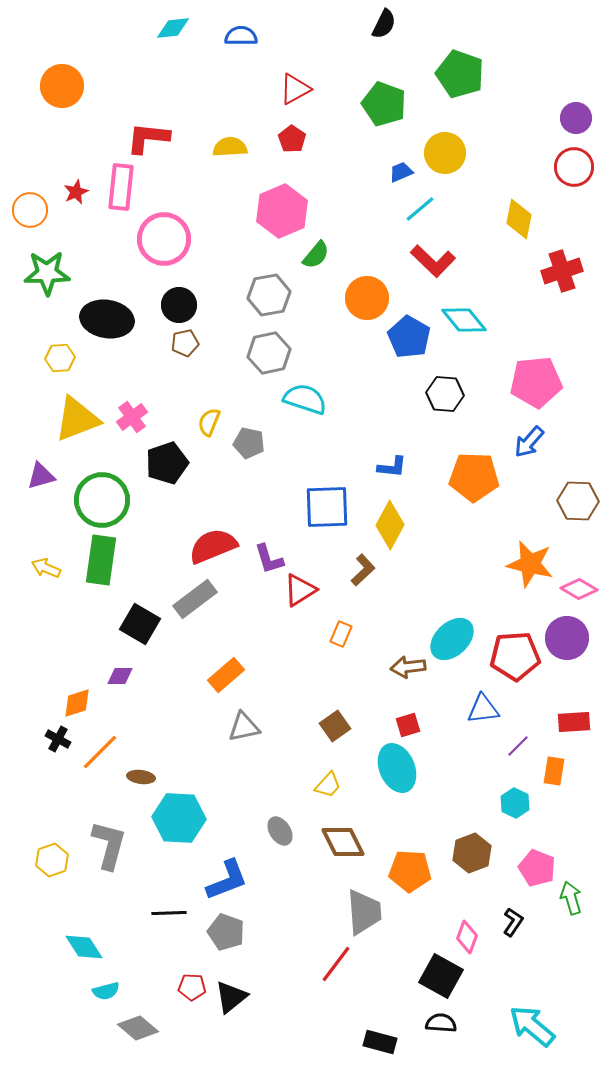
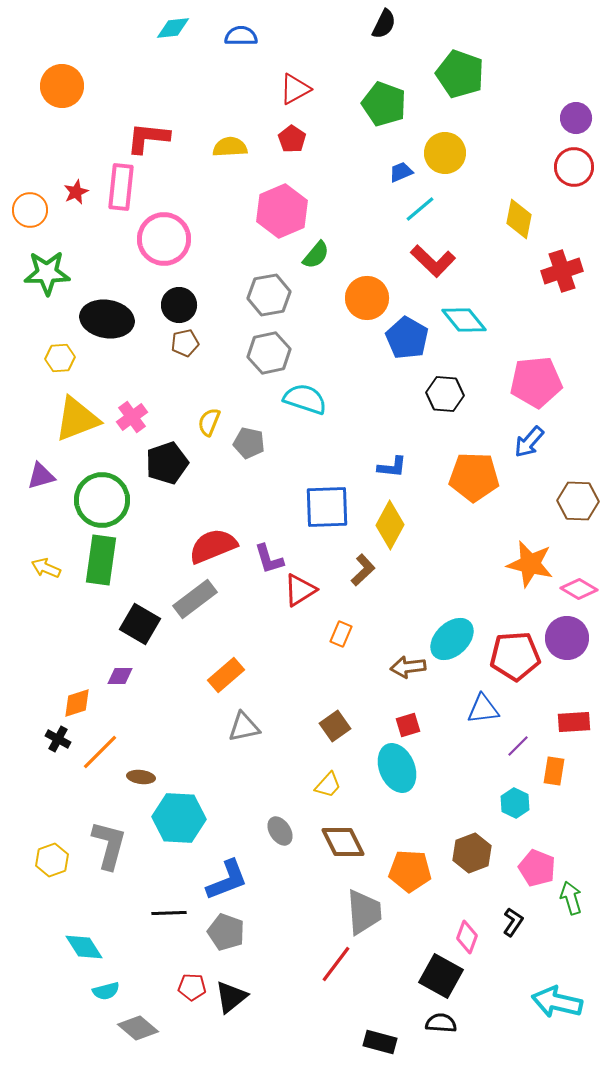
blue pentagon at (409, 337): moved 2 px left, 1 px down
cyan arrow at (532, 1026): moved 25 px right, 24 px up; rotated 27 degrees counterclockwise
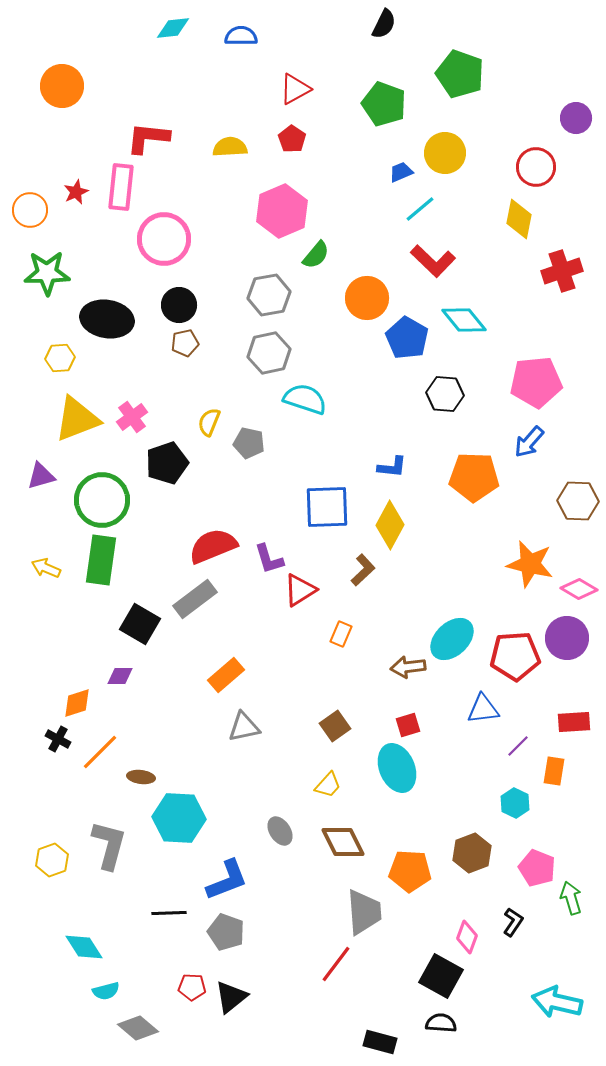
red circle at (574, 167): moved 38 px left
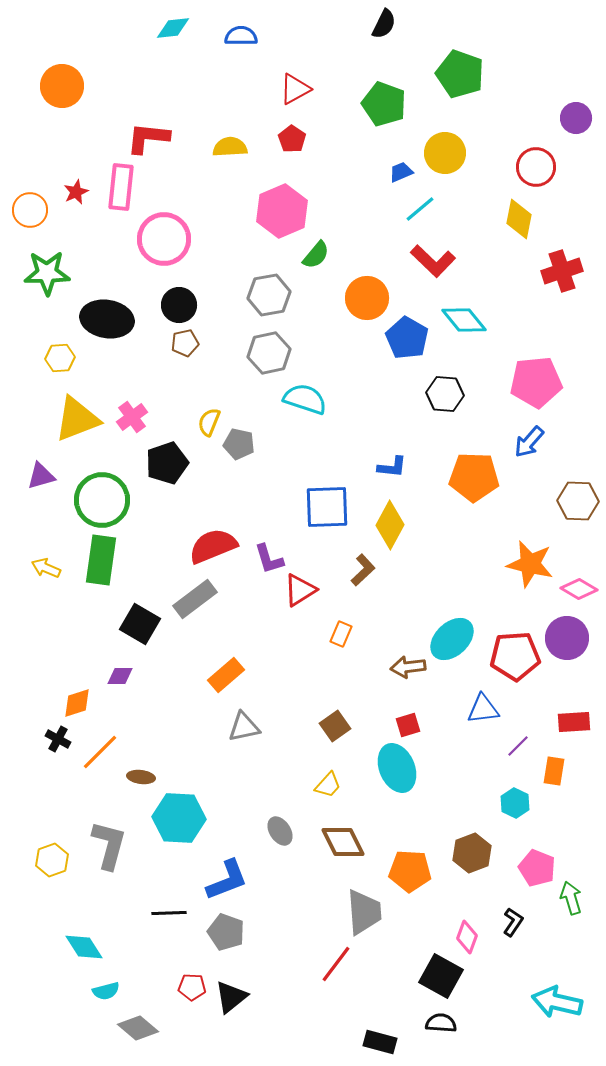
gray pentagon at (249, 443): moved 10 px left, 1 px down
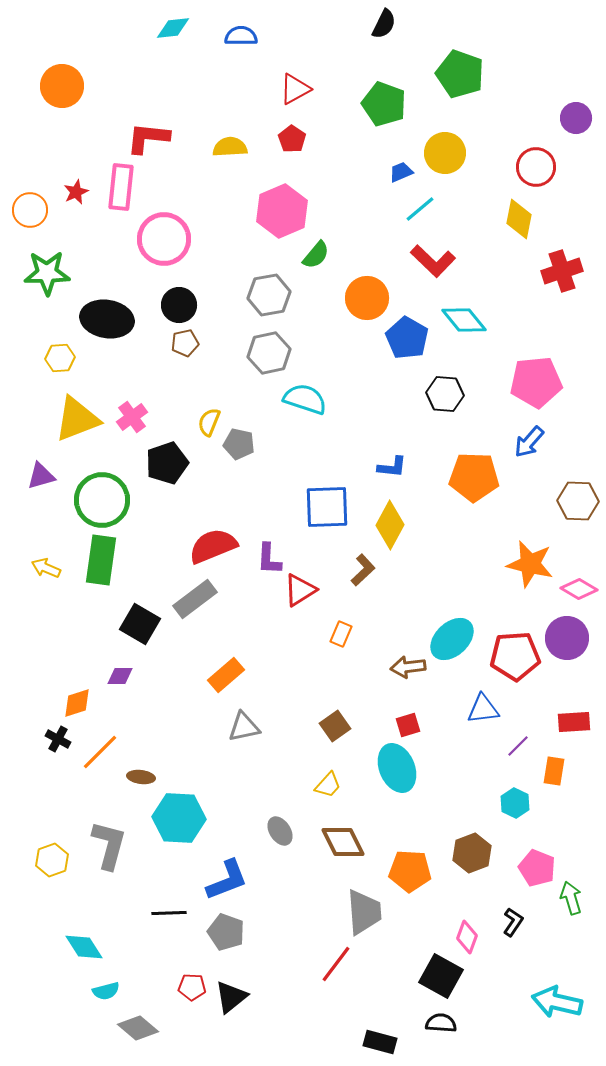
purple L-shape at (269, 559): rotated 20 degrees clockwise
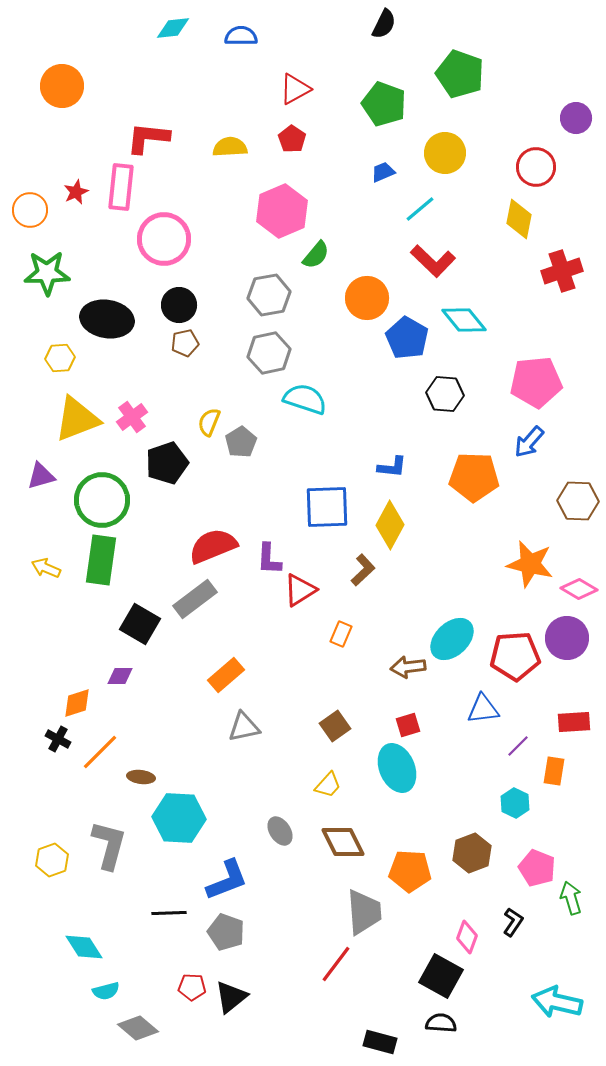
blue trapezoid at (401, 172): moved 18 px left
gray pentagon at (239, 444): moved 2 px right, 2 px up; rotated 28 degrees clockwise
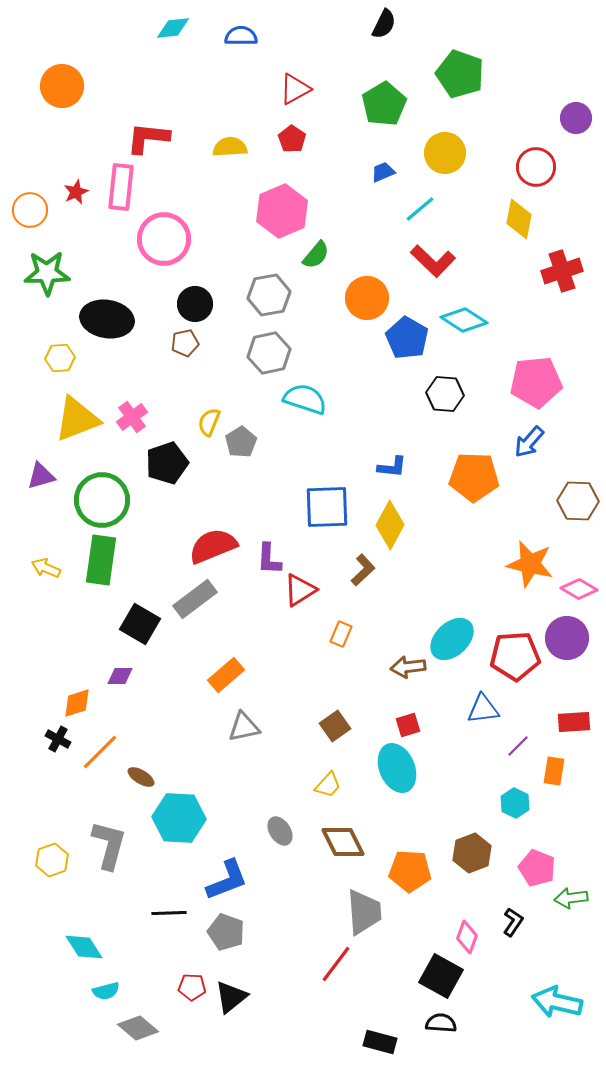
green pentagon at (384, 104): rotated 21 degrees clockwise
black circle at (179, 305): moved 16 px right, 1 px up
cyan diamond at (464, 320): rotated 18 degrees counterclockwise
brown ellipse at (141, 777): rotated 24 degrees clockwise
green arrow at (571, 898): rotated 80 degrees counterclockwise
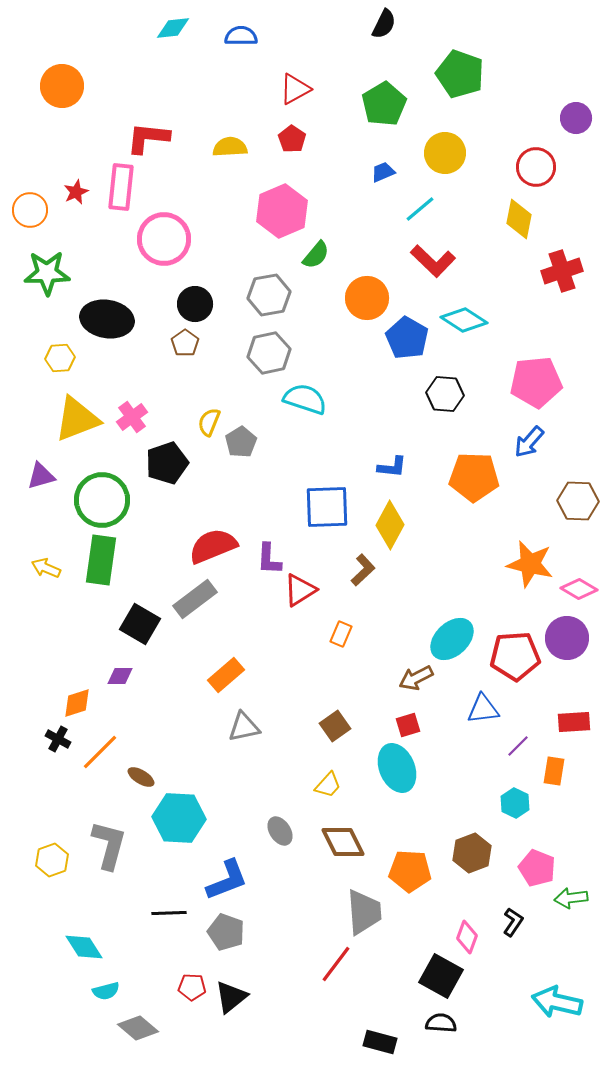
brown pentagon at (185, 343): rotated 24 degrees counterclockwise
brown arrow at (408, 667): moved 8 px right, 11 px down; rotated 20 degrees counterclockwise
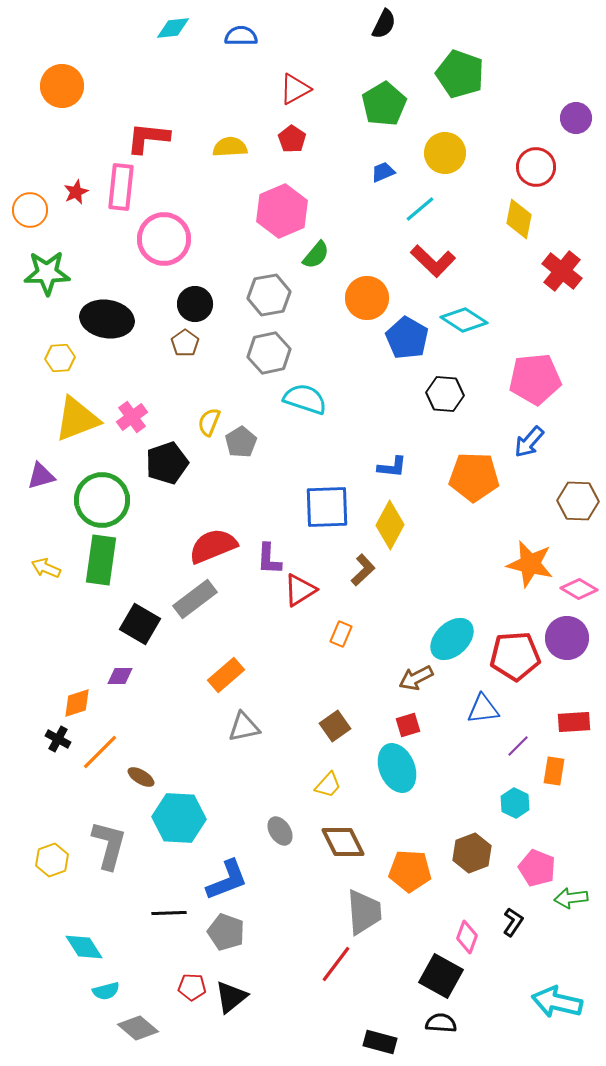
red cross at (562, 271): rotated 33 degrees counterclockwise
pink pentagon at (536, 382): moved 1 px left, 3 px up
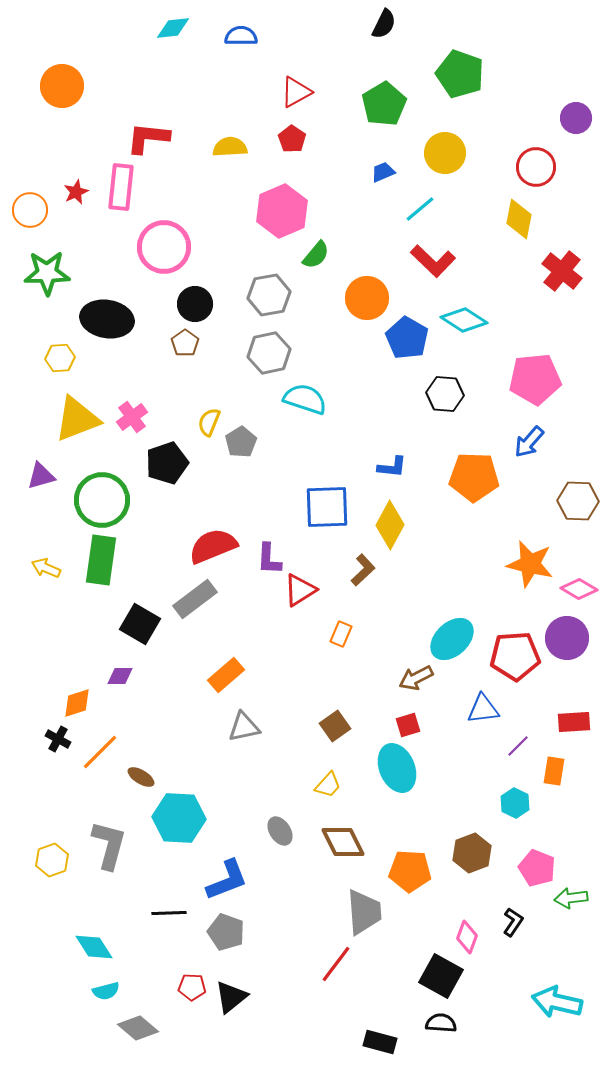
red triangle at (295, 89): moved 1 px right, 3 px down
pink circle at (164, 239): moved 8 px down
cyan diamond at (84, 947): moved 10 px right
